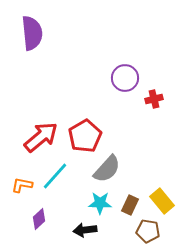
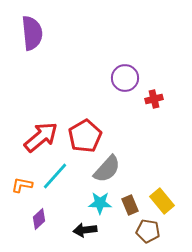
brown rectangle: rotated 48 degrees counterclockwise
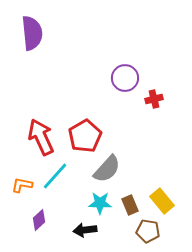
red arrow: rotated 75 degrees counterclockwise
purple diamond: moved 1 px down
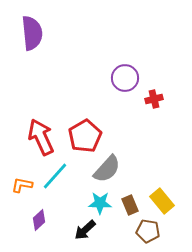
black arrow: rotated 35 degrees counterclockwise
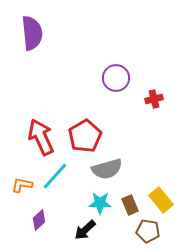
purple circle: moved 9 px left
gray semicircle: rotated 32 degrees clockwise
yellow rectangle: moved 1 px left, 1 px up
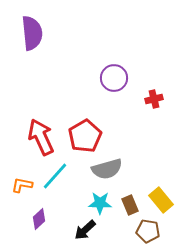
purple circle: moved 2 px left
purple diamond: moved 1 px up
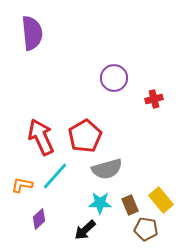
brown pentagon: moved 2 px left, 2 px up
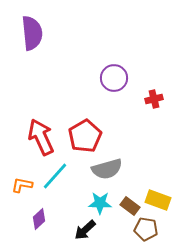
yellow rectangle: moved 3 px left; rotated 30 degrees counterclockwise
brown rectangle: moved 1 px down; rotated 30 degrees counterclockwise
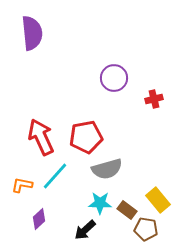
red pentagon: moved 1 px right, 1 px down; rotated 20 degrees clockwise
yellow rectangle: rotated 30 degrees clockwise
brown rectangle: moved 3 px left, 4 px down
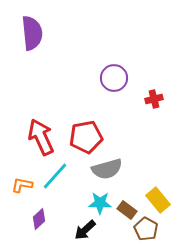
brown pentagon: rotated 20 degrees clockwise
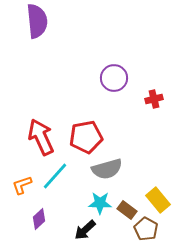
purple semicircle: moved 5 px right, 12 px up
orange L-shape: rotated 30 degrees counterclockwise
